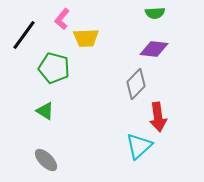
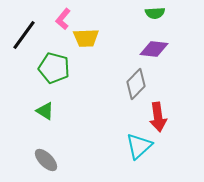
pink L-shape: moved 1 px right
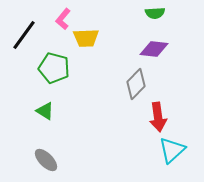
cyan triangle: moved 33 px right, 4 px down
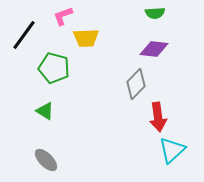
pink L-shape: moved 3 px up; rotated 30 degrees clockwise
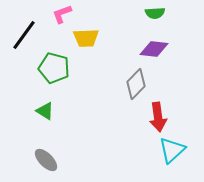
pink L-shape: moved 1 px left, 2 px up
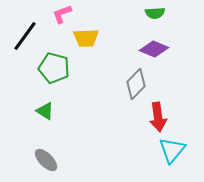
black line: moved 1 px right, 1 px down
purple diamond: rotated 16 degrees clockwise
cyan triangle: rotated 8 degrees counterclockwise
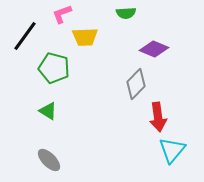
green semicircle: moved 29 px left
yellow trapezoid: moved 1 px left, 1 px up
green triangle: moved 3 px right
gray ellipse: moved 3 px right
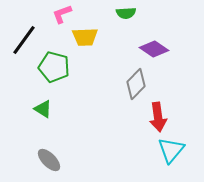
black line: moved 1 px left, 4 px down
purple diamond: rotated 12 degrees clockwise
green pentagon: moved 1 px up
green triangle: moved 5 px left, 2 px up
cyan triangle: moved 1 px left
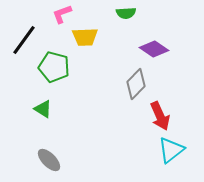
red arrow: moved 2 px right, 1 px up; rotated 16 degrees counterclockwise
cyan triangle: rotated 12 degrees clockwise
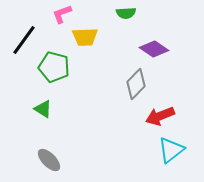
red arrow: rotated 92 degrees clockwise
